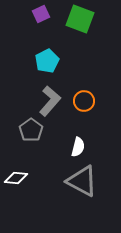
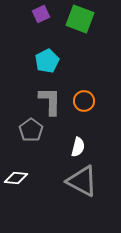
gray L-shape: rotated 40 degrees counterclockwise
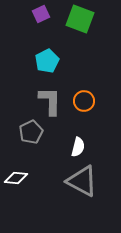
gray pentagon: moved 2 px down; rotated 10 degrees clockwise
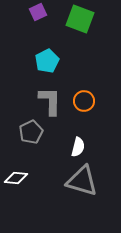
purple square: moved 3 px left, 2 px up
gray triangle: rotated 12 degrees counterclockwise
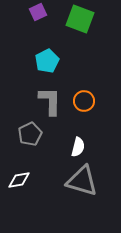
gray pentagon: moved 1 px left, 2 px down
white diamond: moved 3 px right, 2 px down; rotated 15 degrees counterclockwise
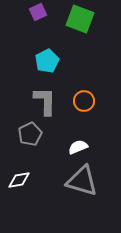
gray L-shape: moved 5 px left
white semicircle: rotated 126 degrees counterclockwise
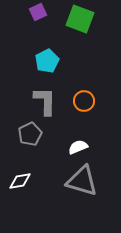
white diamond: moved 1 px right, 1 px down
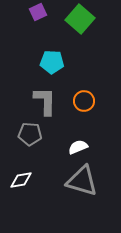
green square: rotated 20 degrees clockwise
cyan pentagon: moved 5 px right, 1 px down; rotated 30 degrees clockwise
gray pentagon: rotated 30 degrees clockwise
white diamond: moved 1 px right, 1 px up
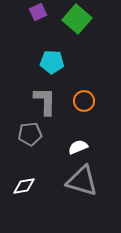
green square: moved 3 px left
gray pentagon: rotated 10 degrees counterclockwise
white diamond: moved 3 px right, 6 px down
